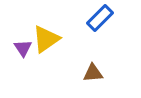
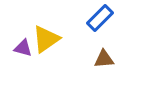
purple triangle: rotated 42 degrees counterclockwise
brown triangle: moved 11 px right, 14 px up
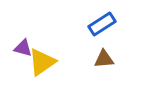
blue rectangle: moved 2 px right, 6 px down; rotated 12 degrees clockwise
yellow triangle: moved 4 px left, 23 px down
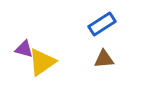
purple triangle: moved 1 px right, 1 px down
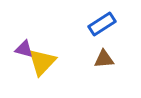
yellow triangle: rotated 12 degrees counterclockwise
